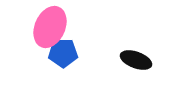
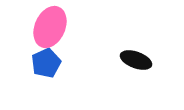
blue pentagon: moved 17 px left, 10 px down; rotated 24 degrees counterclockwise
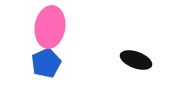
pink ellipse: rotated 15 degrees counterclockwise
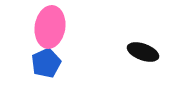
black ellipse: moved 7 px right, 8 px up
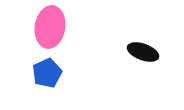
blue pentagon: moved 1 px right, 10 px down
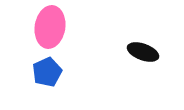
blue pentagon: moved 1 px up
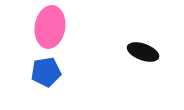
blue pentagon: moved 1 px left; rotated 16 degrees clockwise
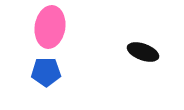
blue pentagon: rotated 8 degrees clockwise
